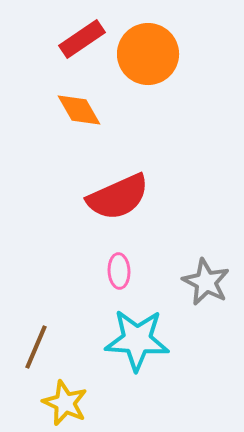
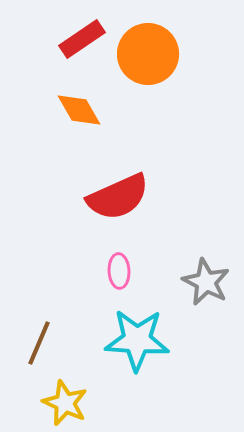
brown line: moved 3 px right, 4 px up
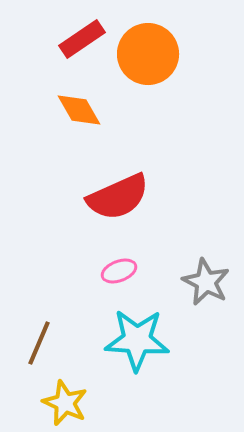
pink ellipse: rotated 72 degrees clockwise
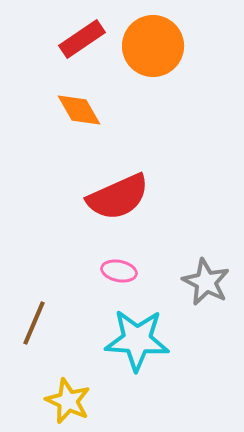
orange circle: moved 5 px right, 8 px up
pink ellipse: rotated 32 degrees clockwise
brown line: moved 5 px left, 20 px up
yellow star: moved 3 px right, 2 px up
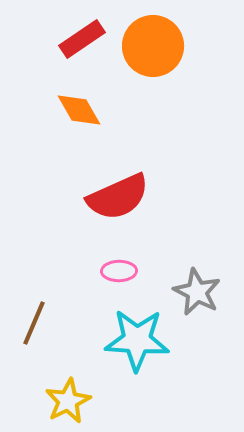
pink ellipse: rotated 12 degrees counterclockwise
gray star: moved 9 px left, 10 px down
yellow star: rotated 21 degrees clockwise
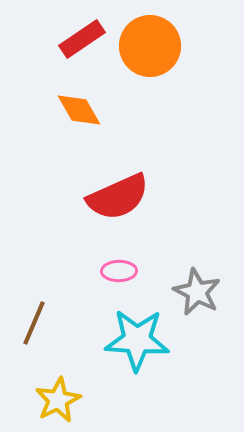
orange circle: moved 3 px left
yellow star: moved 10 px left, 1 px up
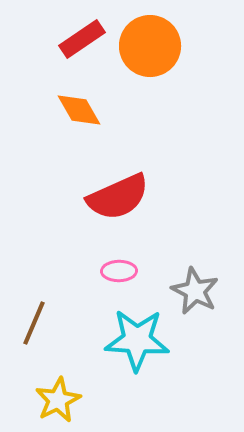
gray star: moved 2 px left, 1 px up
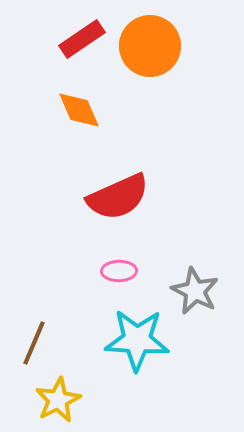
orange diamond: rotated 6 degrees clockwise
brown line: moved 20 px down
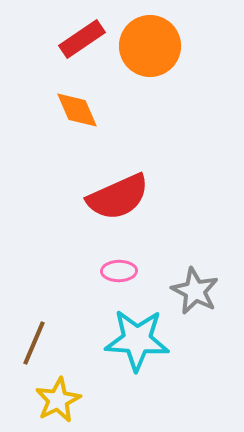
orange diamond: moved 2 px left
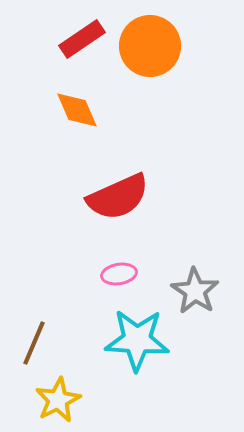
pink ellipse: moved 3 px down; rotated 8 degrees counterclockwise
gray star: rotated 6 degrees clockwise
